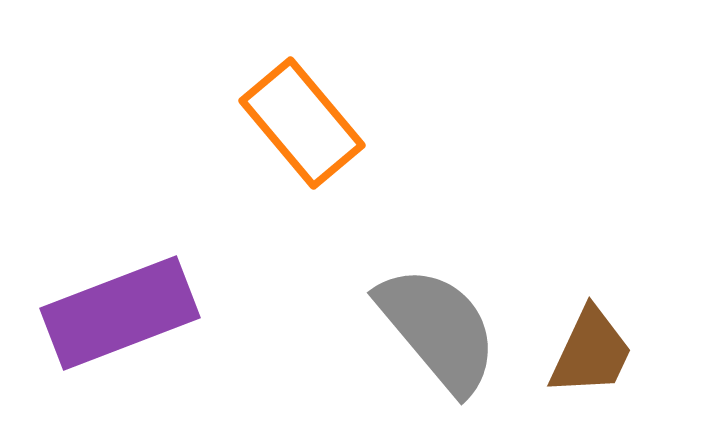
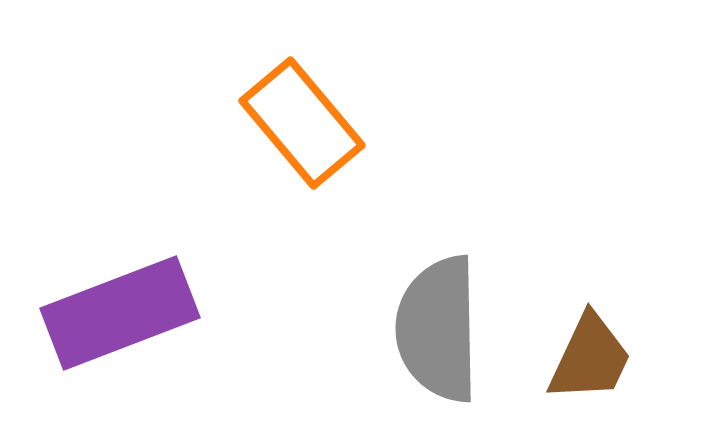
gray semicircle: rotated 141 degrees counterclockwise
brown trapezoid: moved 1 px left, 6 px down
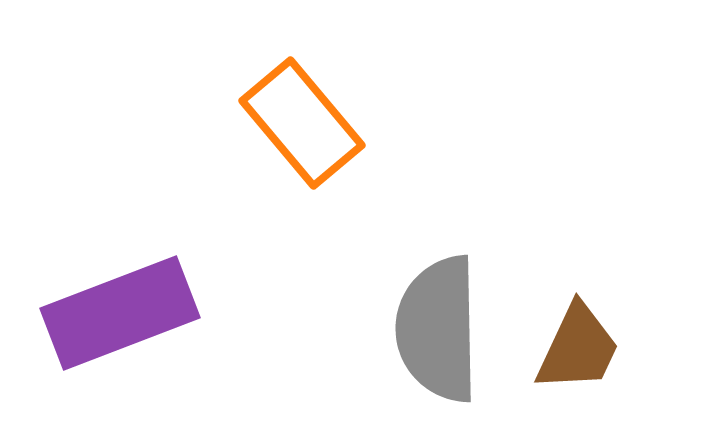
brown trapezoid: moved 12 px left, 10 px up
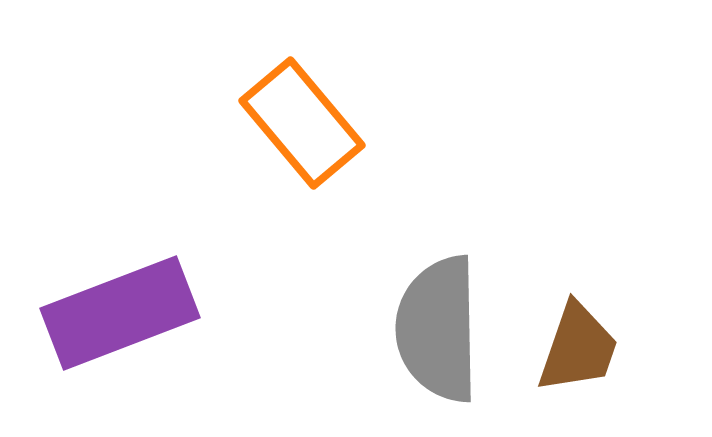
brown trapezoid: rotated 6 degrees counterclockwise
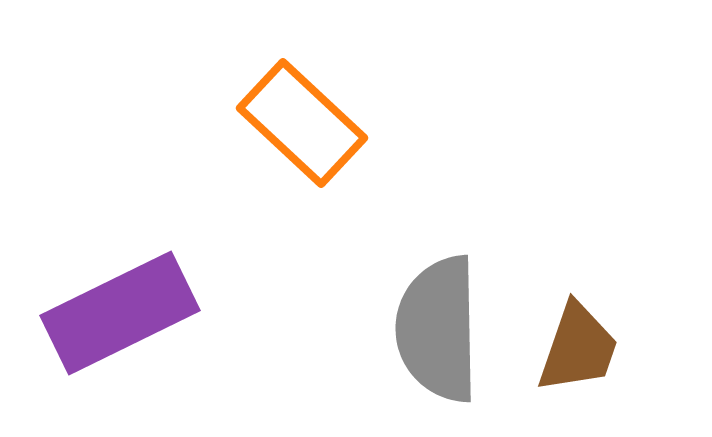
orange rectangle: rotated 7 degrees counterclockwise
purple rectangle: rotated 5 degrees counterclockwise
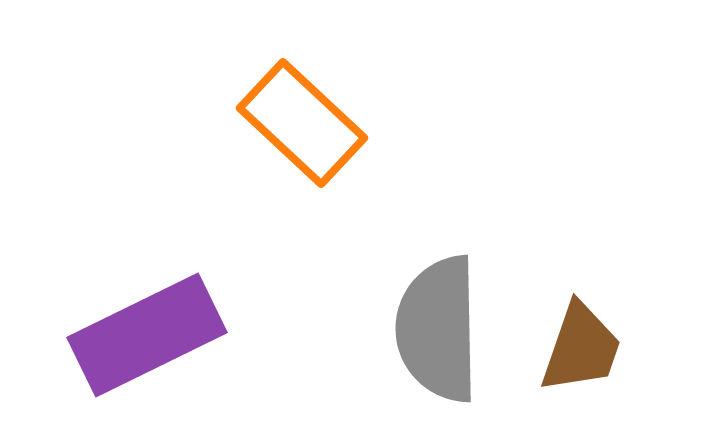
purple rectangle: moved 27 px right, 22 px down
brown trapezoid: moved 3 px right
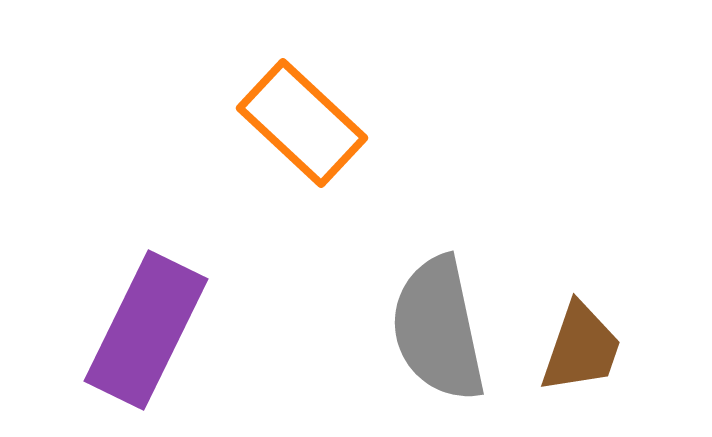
gray semicircle: rotated 11 degrees counterclockwise
purple rectangle: moved 1 px left, 5 px up; rotated 38 degrees counterclockwise
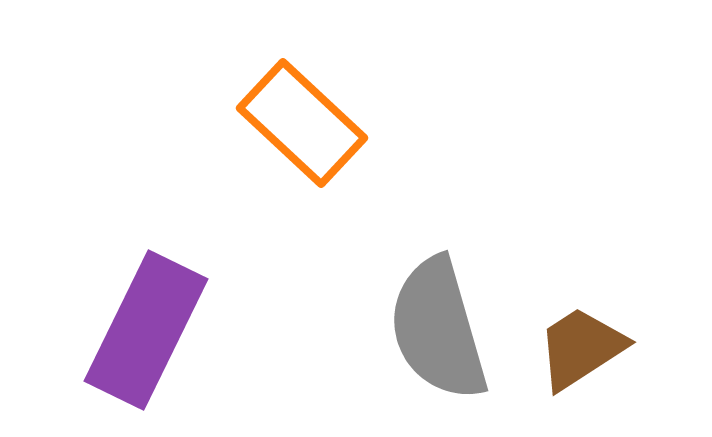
gray semicircle: rotated 4 degrees counterclockwise
brown trapezoid: rotated 142 degrees counterclockwise
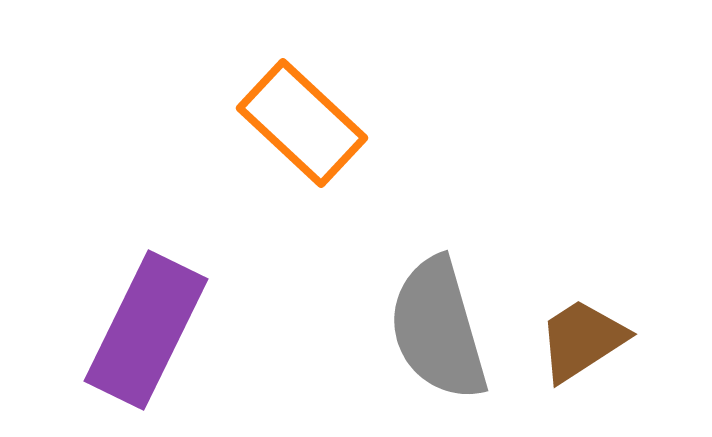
brown trapezoid: moved 1 px right, 8 px up
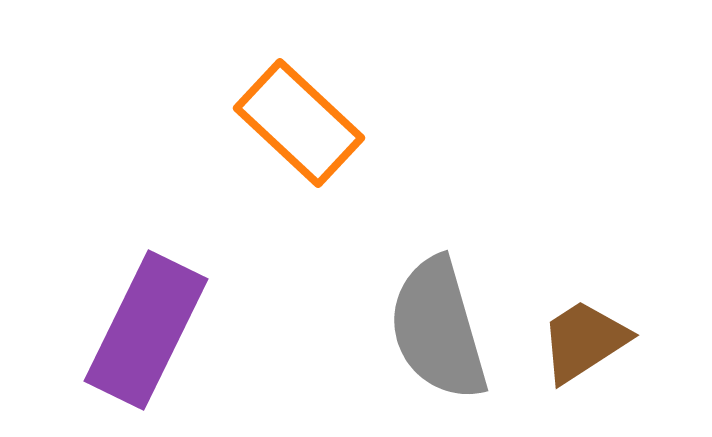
orange rectangle: moved 3 px left
brown trapezoid: moved 2 px right, 1 px down
